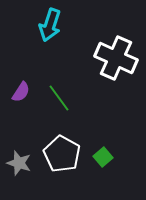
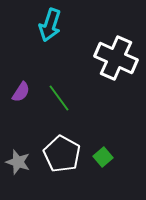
gray star: moved 1 px left, 1 px up
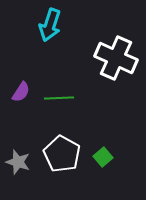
green line: rotated 56 degrees counterclockwise
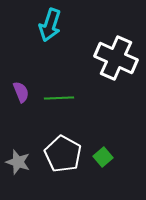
purple semicircle: rotated 55 degrees counterclockwise
white pentagon: moved 1 px right
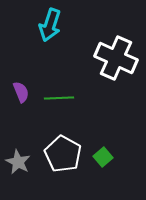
gray star: rotated 10 degrees clockwise
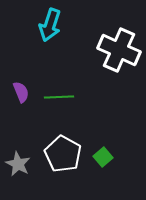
white cross: moved 3 px right, 8 px up
green line: moved 1 px up
gray star: moved 2 px down
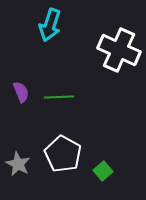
green square: moved 14 px down
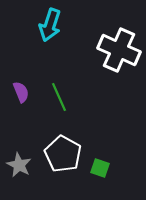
green line: rotated 68 degrees clockwise
gray star: moved 1 px right, 1 px down
green square: moved 3 px left, 3 px up; rotated 30 degrees counterclockwise
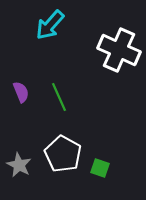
cyan arrow: rotated 24 degrees clockwise
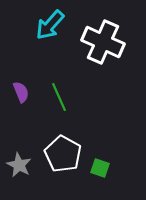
white cross: moved 16 px left, 8 px up
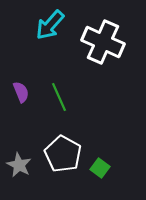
green square: rotated 18 degrees clockwise
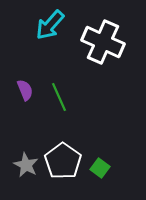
purple semicircle: moved 4 px right, 2 px up
white pentagon: moved 7 px down; rotated 6 degrees clockwise
gray star: moved 7 px right
